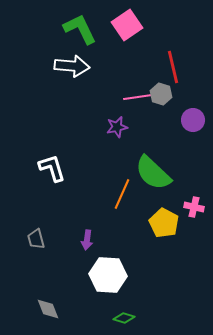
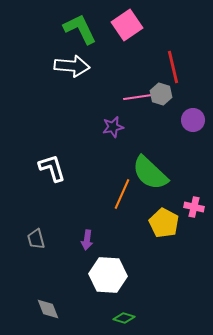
purple star: moved 4 px left
green semicircle: moved 3 px left
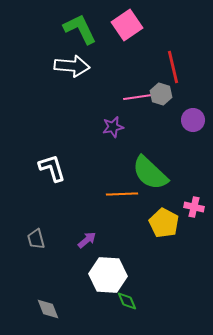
orange line: rotated 64 degrees clockwise
purple arrow: rotated 138 degrees counterclockwise
green diamond: moved 3 px right, 17 px up; rotated 50 degrees clockwise
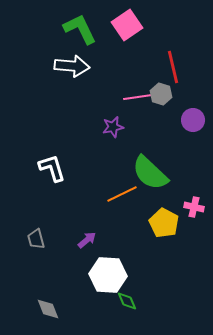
orange line: rotated 24 degrees counterclockwise
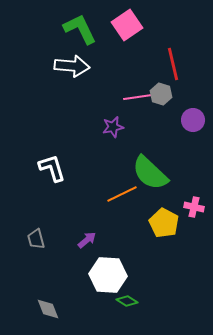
red line: moved 3 px up
green diamond: rotated 35 degrees counterclockwise
